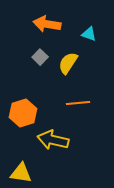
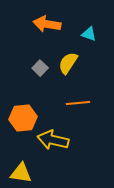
gray square: moved 11 px down
orange hexagon: moved 5 px down; rotated 12 degrees clockwise
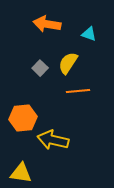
orange line: moved 12 px up
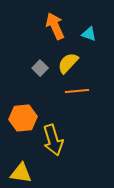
orange arrow: moved 8 px right, 2 px down; rotated 56 degrees clockwise
yellow semicircle: rotated 10 degrees clockwise
orange line: moved 1 px left
yellow arrow: rotated 120 degrees counterclockwise
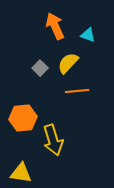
cyan triangle: moved 1 px left, 1 px down
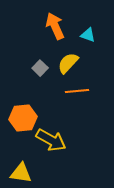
yellow arrow: moved 2 px left; rotated 44 degrees counterclockwise
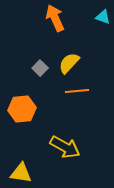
orange arrow: moved 8 px up
cyan triangle: moved 15 px right, 18 px up
yellow semicircle: moved 1 px right
orange hexagon: moved 1 px left, 9 px up
yellow arrow: moved 14 px right, 7 px down
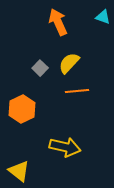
orange arrow: moved 3 px right, 4 px down
orange hexagon: rotated 20 degrees counterclockwise
yellow arrow: rotated 16 degrees counterclockwise
yellow triangle: moved 2 px left, 2 px up; rotated 30 degrees clockwise
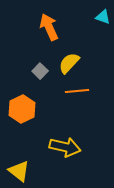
orange arrow: moved 9 px left, 5 px down
gray square: moved 3 px down
